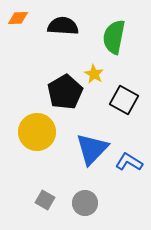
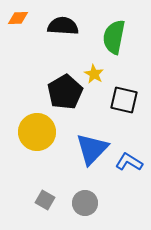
black square: rotated 16 degrees counterclockwise
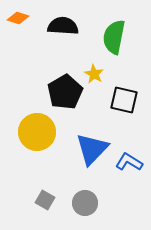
orange diamond: rotated 20 degrees clockwise
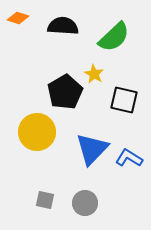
green semicircle: rotated 144 degrees counterclockwise
blue L-shape: moved 4 px up
gray square: rotated 18 degrees counterclockwise
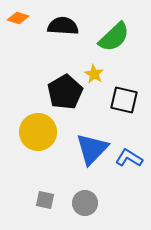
yellow circle: moved 1 px right
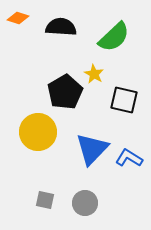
black semicircle: moved 2 px left, 1 px down
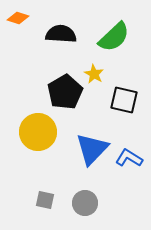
black semicircle: moved 7 px down
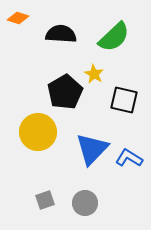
gray square: rotated 30 degrees counterclockwise
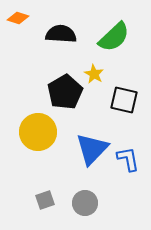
blue L-shape: moved 1 px left, 1 px down; rotated 48 degrees clockwise
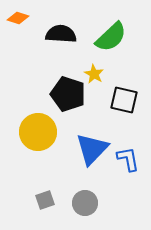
green semicircle: moved 3 px left
black pentagon: moved 3 px right, 2 px down; rotated 24 degrees counterclockwise
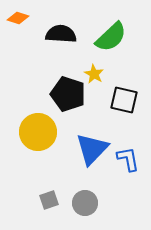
gray square: moved 4 px right
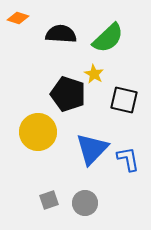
green semicircle: moved 3 px left, 1 px down
